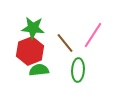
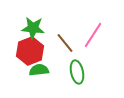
green ellipse: moved 1 px left, 2 px down; rotated 15 degrees counterclockwise
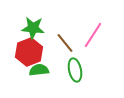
red hexagon: moved 1 px left, 1 px down
green ellipse: moved 2 px left, 2 px up
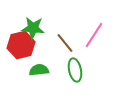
pink line: moved 1 px right
red hexagon: moved 8 px left, 7 px up; rotated 8 degrees clockwise
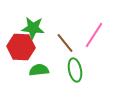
red hexagon: moved 2 px down; rotated 16 degrees clockwise
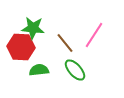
green ellipse: rotated 30 degrees counterclockwise
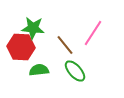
pink line: moved 1 px left, 2 px up
brown line: moved 2 px down
green ellipse: moved 1 px down
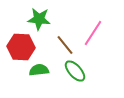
green star: moved 6 px right, 9 px up
